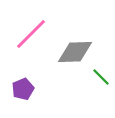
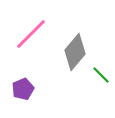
gray diamond: rotated 48 degrees counterclockwise
green line: moved 2 px up
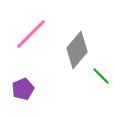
gray diamond: moved 2 px right, 2 px up
green line: moved 1 px down
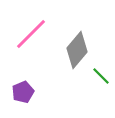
purple pentagon: moved 3 px down
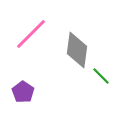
gray diamond: rotated 33 degrees counterclockwise
purple pentagon: rotated 15 degrees counterclockwise
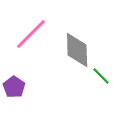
gray diamond: rotated 9 degrees counterclockwise
purple pentagon: moved 9 px left, 5 px up
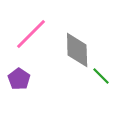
purple pentagon: moved 5 px right, 8 px up
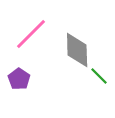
green line: moved 2 px left
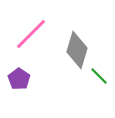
gray diamond: rotated 18 degrees clockwise
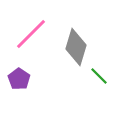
gray diamond: moved 1 px left, 3 px up
